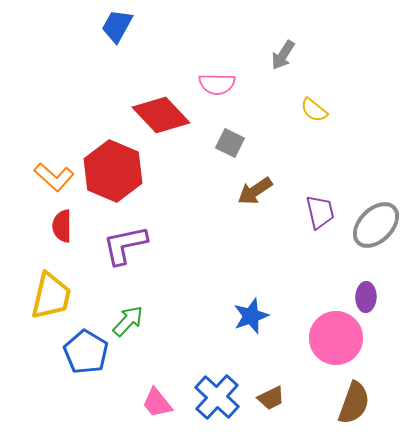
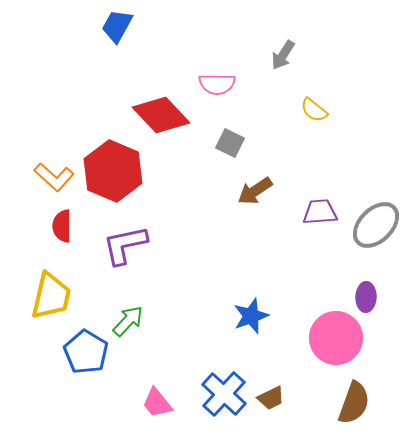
purple trapezoid: rotated 81 degrees counterclockwise
blue cross: moved 7 px right, 3 px up
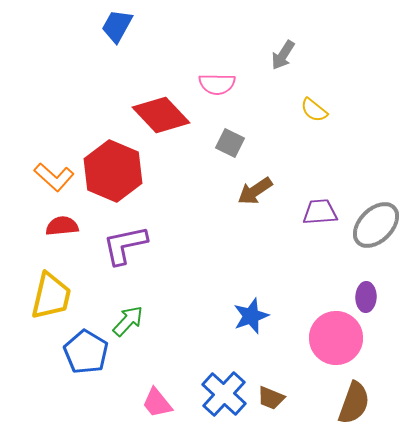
red semicircle: rotated 84 degrees clockwise
brown trapezoid: rotated 48 degrees clockwise
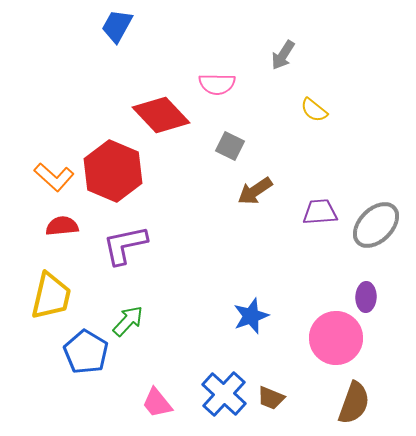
gray square: moved 3 px down
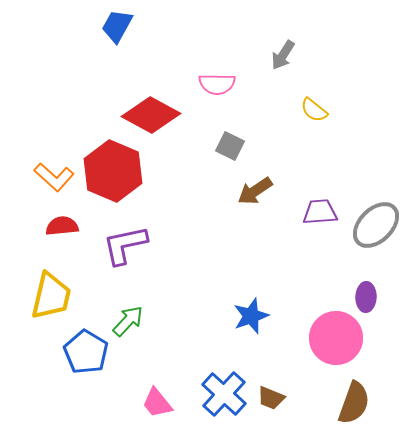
red diamond: moved 10 px left; rotated 18 degrees counterclockwise
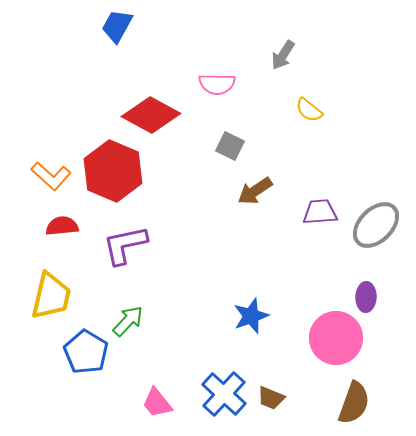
yellow semicircle: moved 5 px left
orange L-shape: moved 3 px left, 1 px up
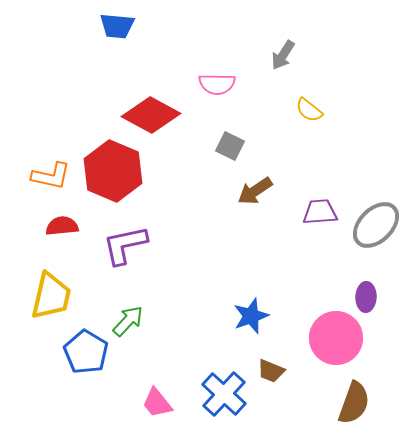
blue trapezoid: rotated 114 degrees counterclockwise
orange L-shape: rotated 30 degrees counterclockwise
brown trapezoid: moved 27 px up
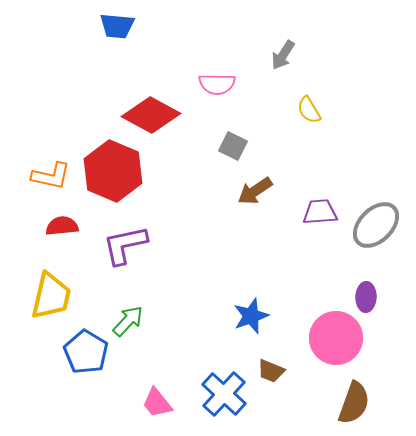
yellow semicircle: rotated 20 degrees clockwise
gray square: moved 3 px right
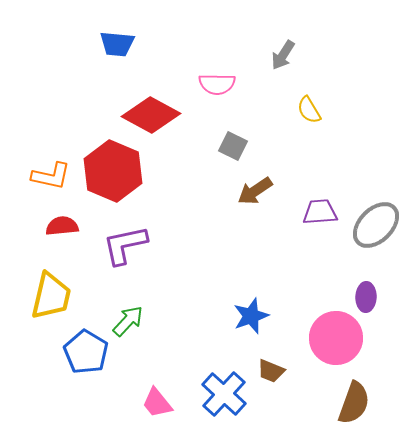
blue trapezoid: moved 18 px down
